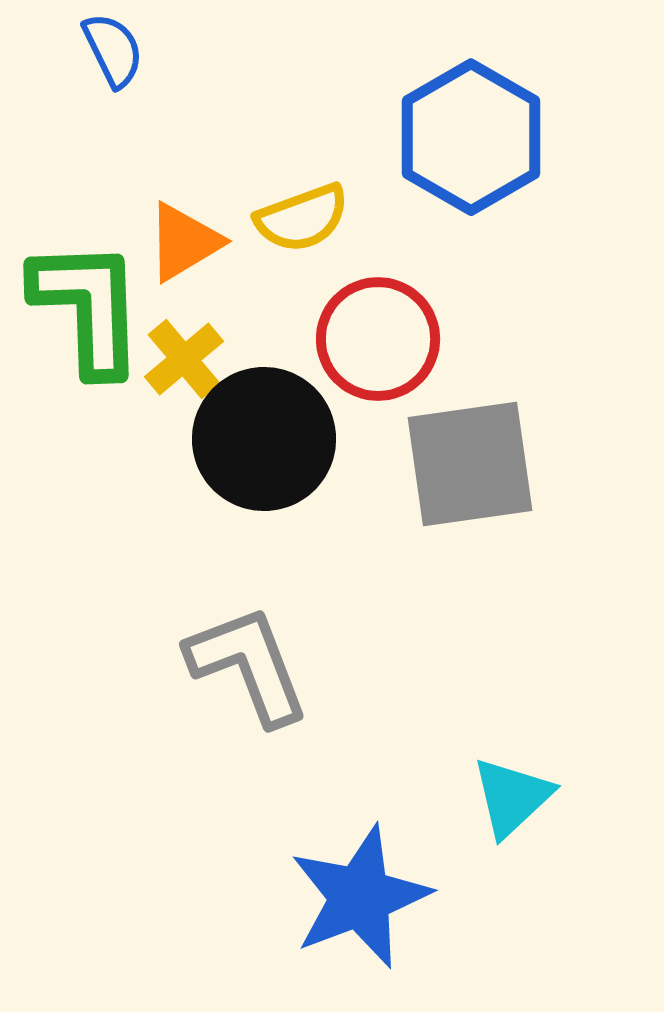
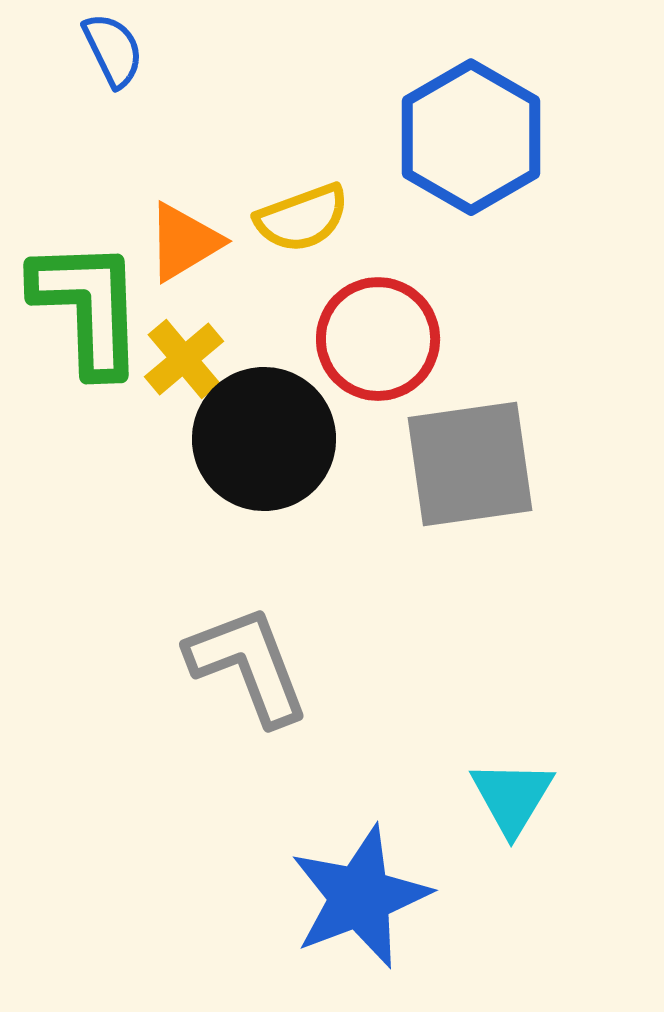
cyan triangle: rotated 16 degrees counterclockwise
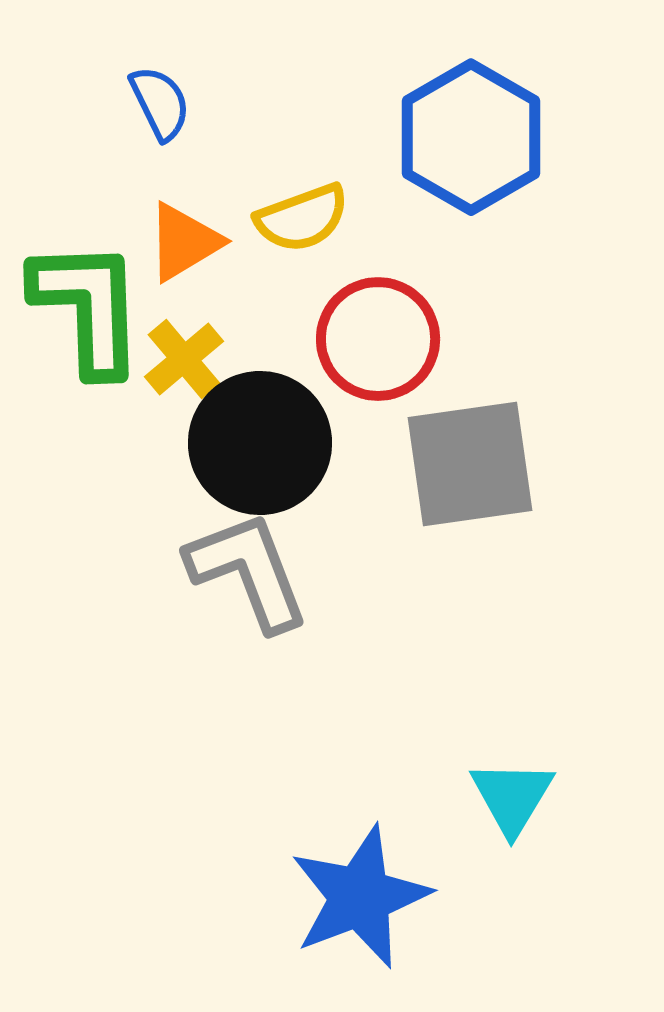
blue semicircle: moved 47 px right, 53 px down
black circle: moved 4 px left, 4 px down
gray L-shape: moved 94 px up
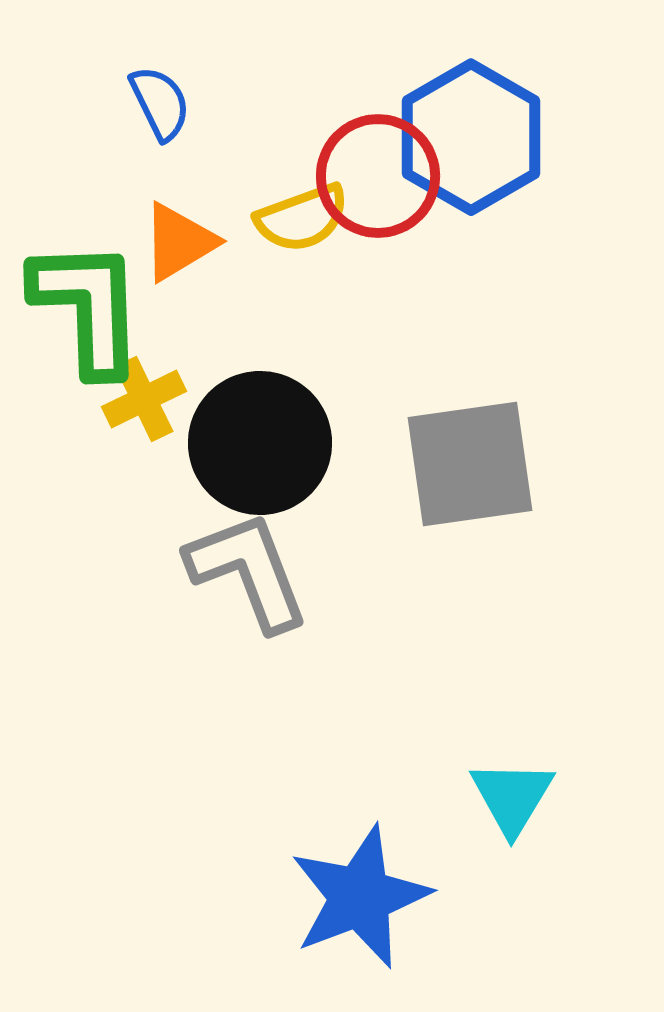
orange triangle: moved 5 px left
red circle: moved 163 px up
yellow cross: moved 40 px left, 40 px down; rotated 14 degrees clockwise
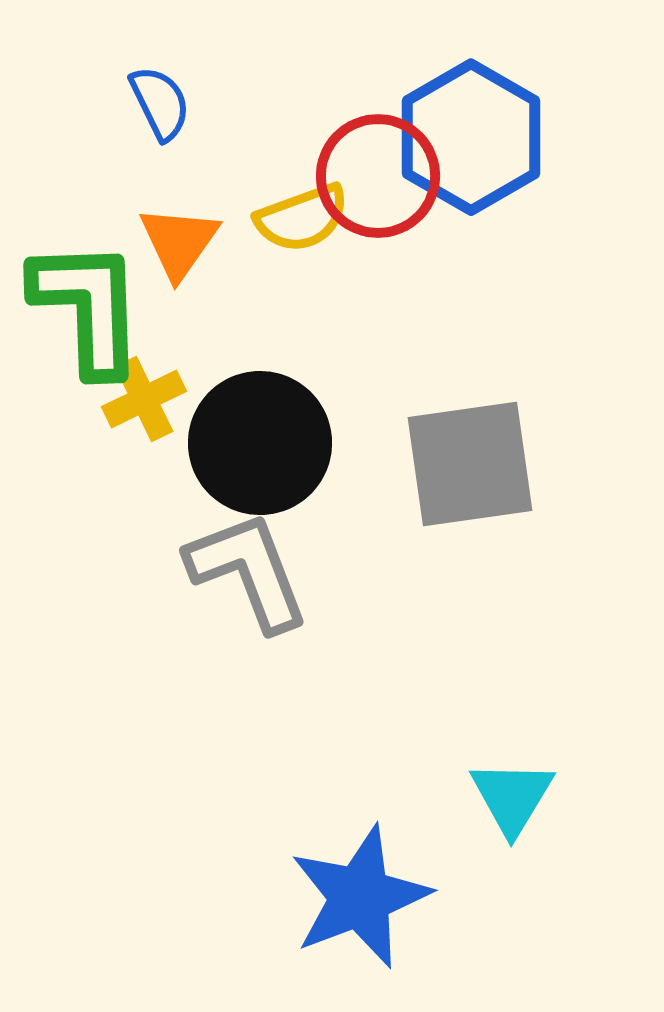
orange triangle: rotated 24 degrees counterclockwise
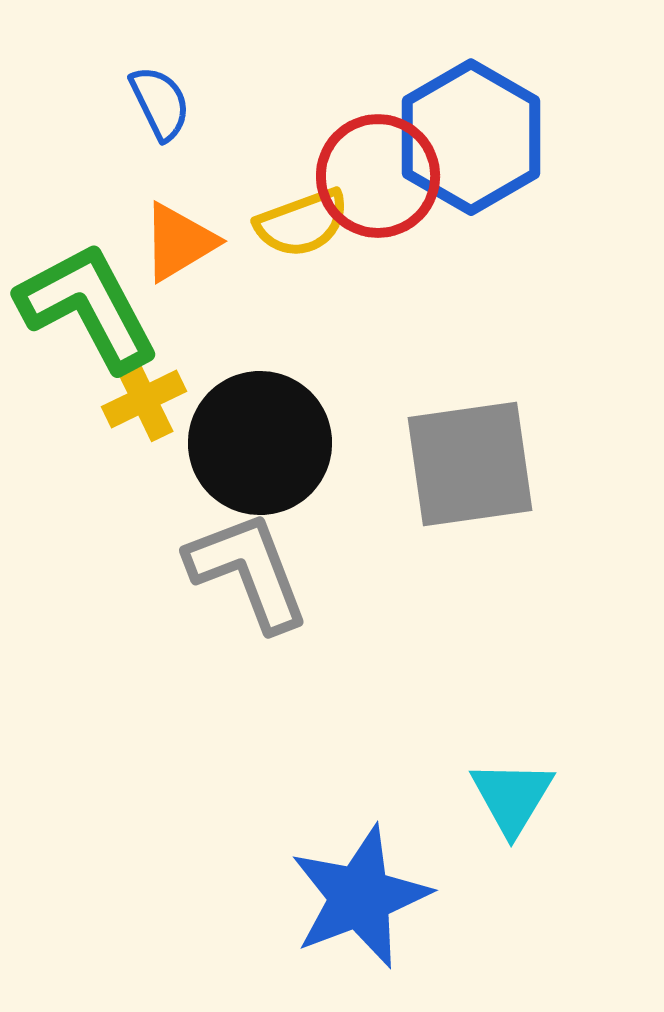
yellow semicircle: moved 5 px down
orange triangle: rotated 24 degrees clockwise
green L-shape: rotated 26 degrees counterclockwise
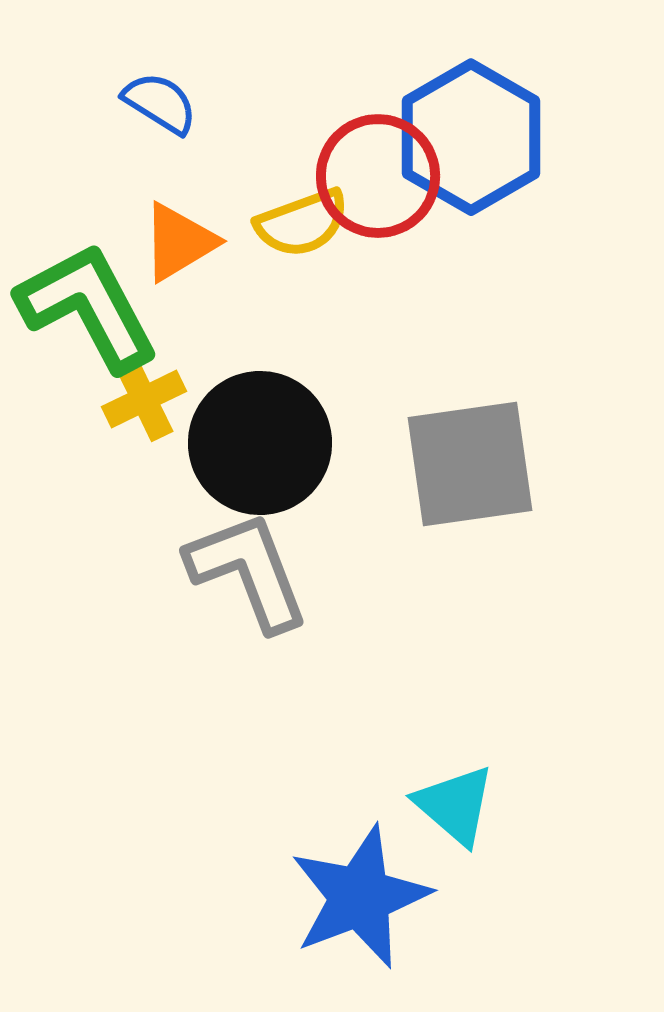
blue semicircle: rotated 32 degrees counterclockwise
cyan triangle: moved 57 px left, 8 px down; rotated 20 degrees counterclockwise
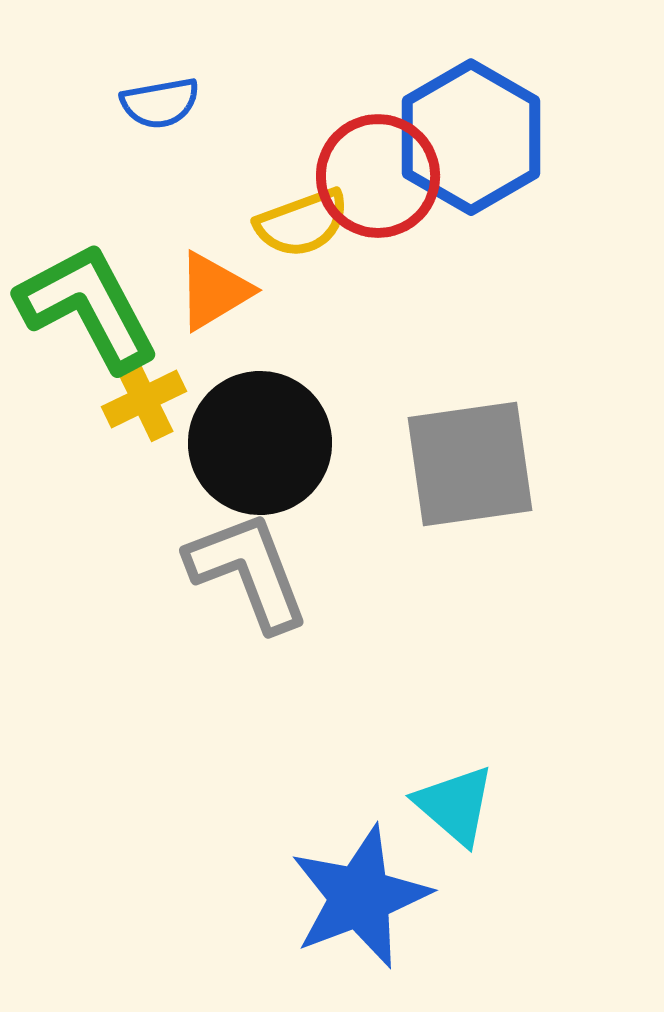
blue semicircle: rotated 138 degrees clockwise
orange triangle: moved 35 px right, 49 px down
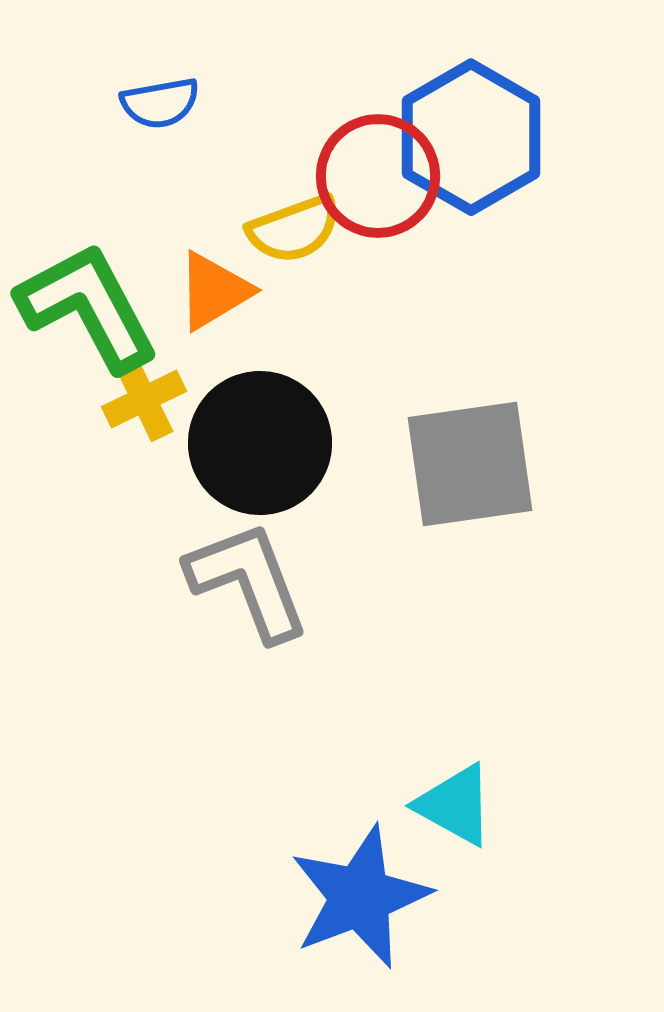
yellow semicircle: moved 8 px left, 6 px down
gray L-shape: moved 10 px down
cyan triangle: rotated 12 degrees counterclockwise
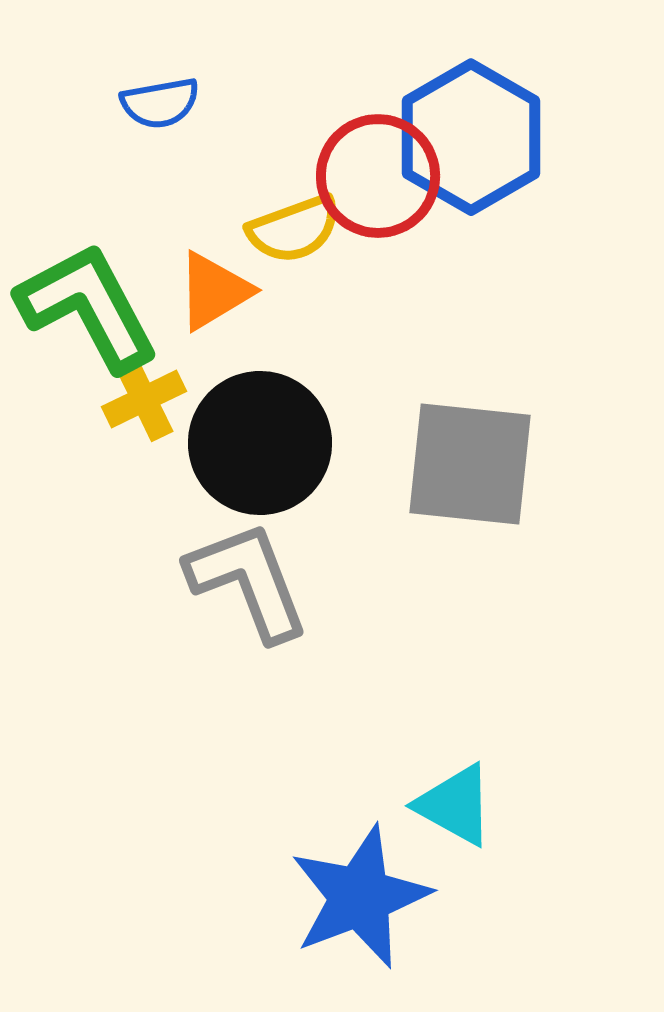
gray square: rotated 14 degrees clockwise
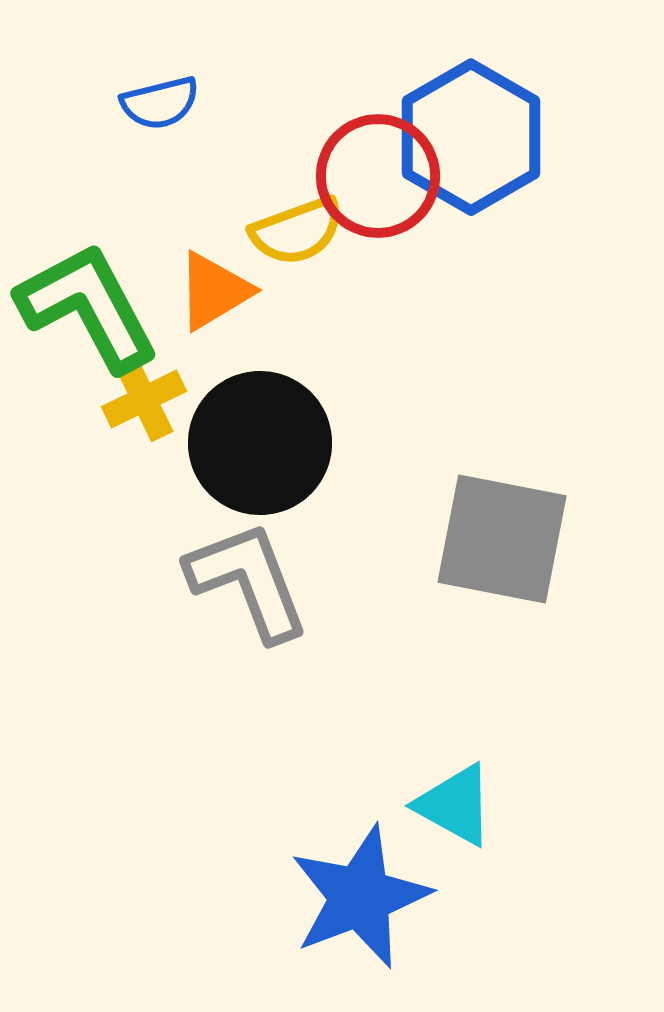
blue semicircle: rotated 4 degrees counterclockwise
yellow semicircle: moved 3 px right, 2 px down
gray square: moved 32 px right, 75 px down; rotated 5 degrees clockwise
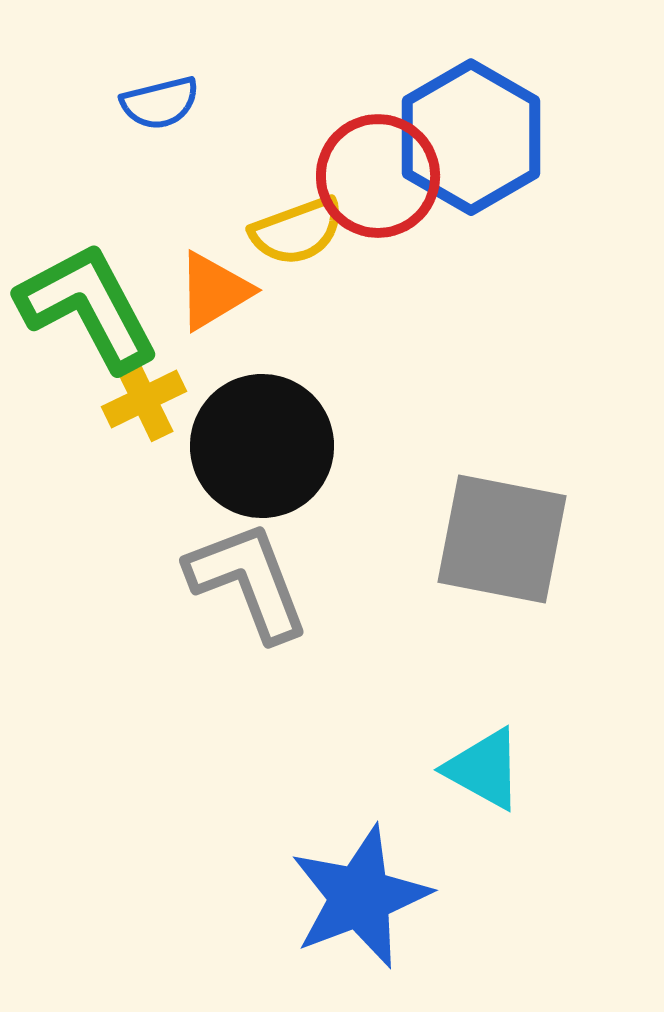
black circle: moved 2 px right, 3 px down
cyan triangle: moved 29 px right, 36 px up
